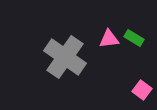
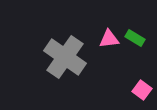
green rectangle: moved 1 px right
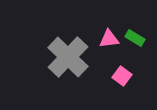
gray cross: moved 3 px right; rotated 9 degrees clockwise
pink square: moved 20 px left, 14 px up
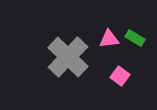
pink square: moved 2 px left
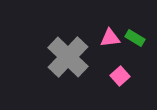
pink triangle: moved 1 px right, 1 px up
pink square: rotated 12 degrees clockwise
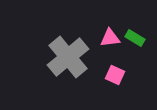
gray cross: rotated 6 degrees clockwise
pink square: moved 5 px left, 1 px up; rotated 24 degrees counterclockwise
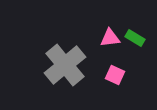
gray cross: moved 3 px left, 8 px down
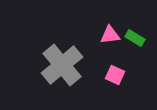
pink triangle: moved 3 px up
gray cross: moved 3 px left
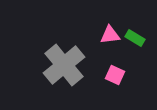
gray cross: moved 2 px right
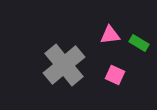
green rectangle: moved 4 px right, 5 px down
